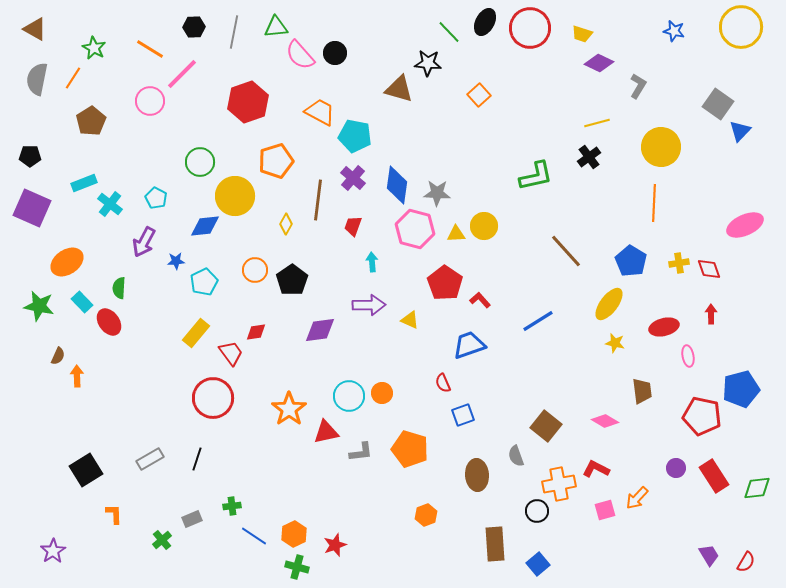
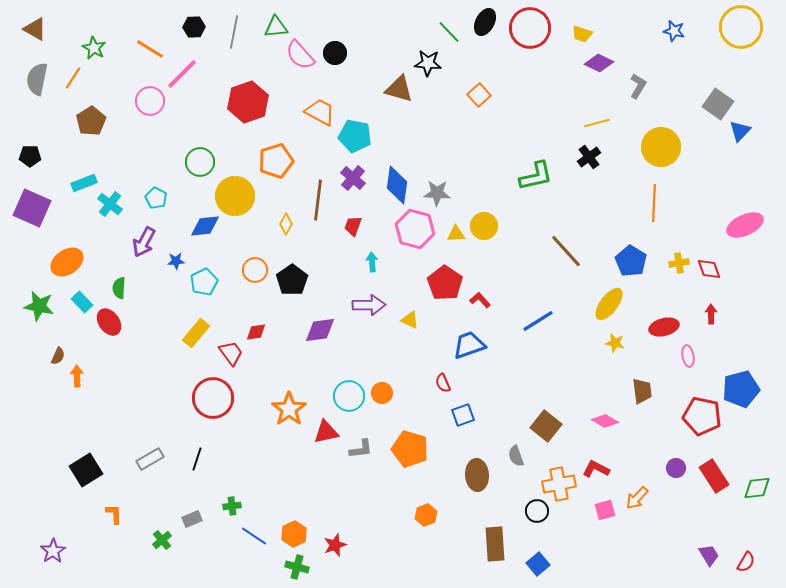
gray L-shape at (361, 452): moved 3 px up
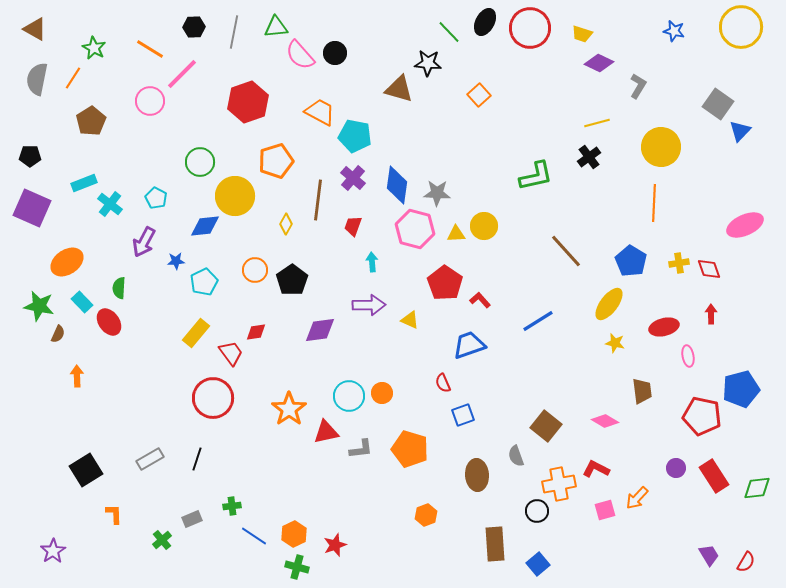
brown semicircle at (58, 356): moved 22 px up
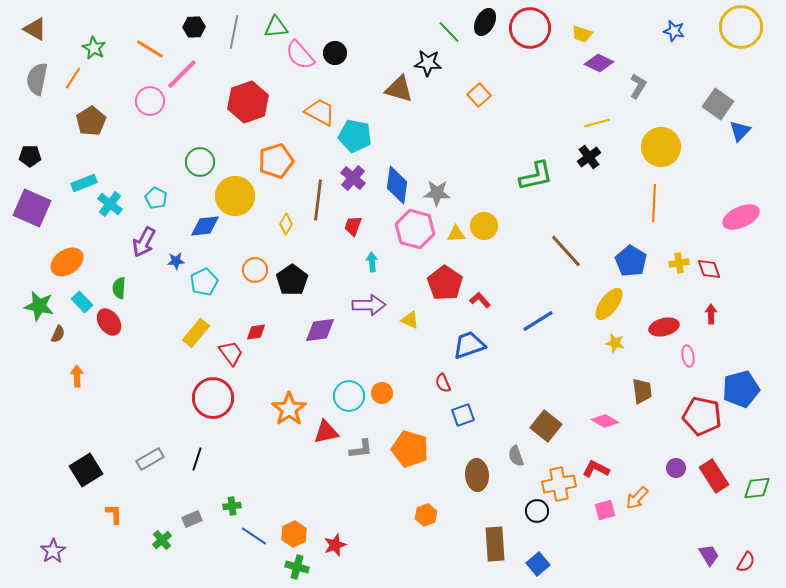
pink ellipse at (745, 225): moved 4 px left, 8 px up
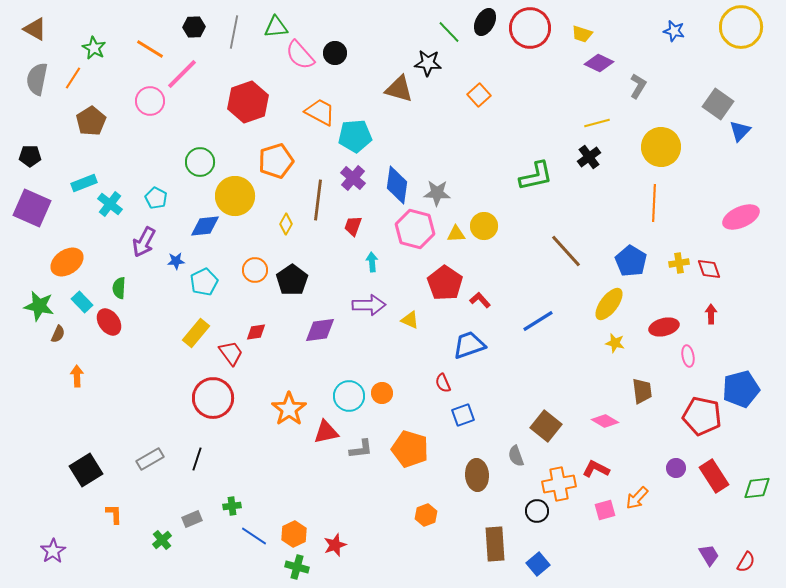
cyan pentagon at (355, 136): rotated 16 degrees counterclockwise
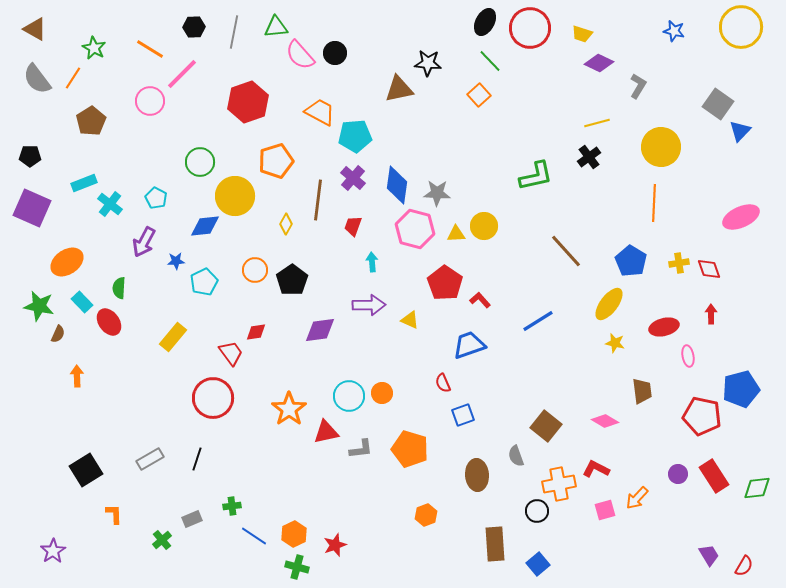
green line at (449, 32): moved 41 px right, 29 px down
gray semicircle at (37, 79): rotated 48 degrees counterclockwise
brown triangle at (399, 89): rotated 28 degrees counterclockwise
yellow rectangle at (196, 333): moved 23 px left, 4 px down
purple circle at (676, 468): moved 2 px right, 6 px down
red semicircle at (746, 562): moved 2 px left, 4 px down
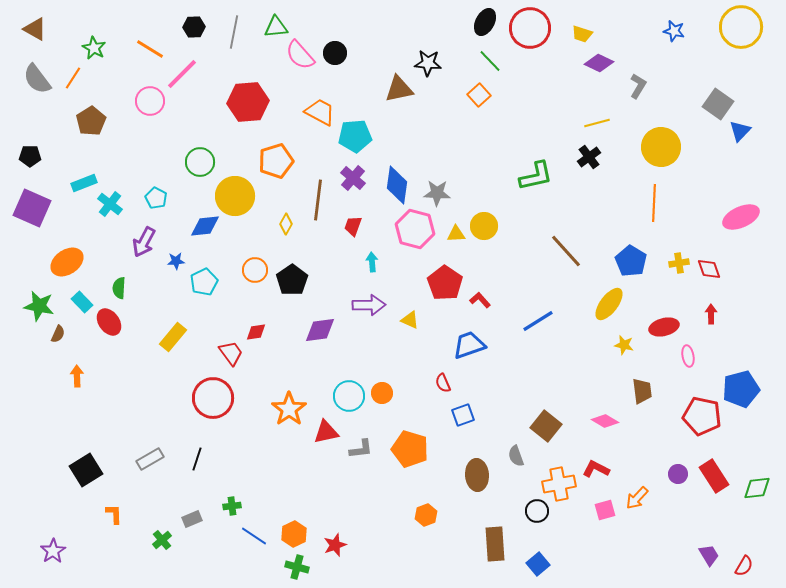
red hexagon at (248, 102): rotated 15 degrees clockwise
yellow star at (615, 343): moved 9 px right, 2 px down
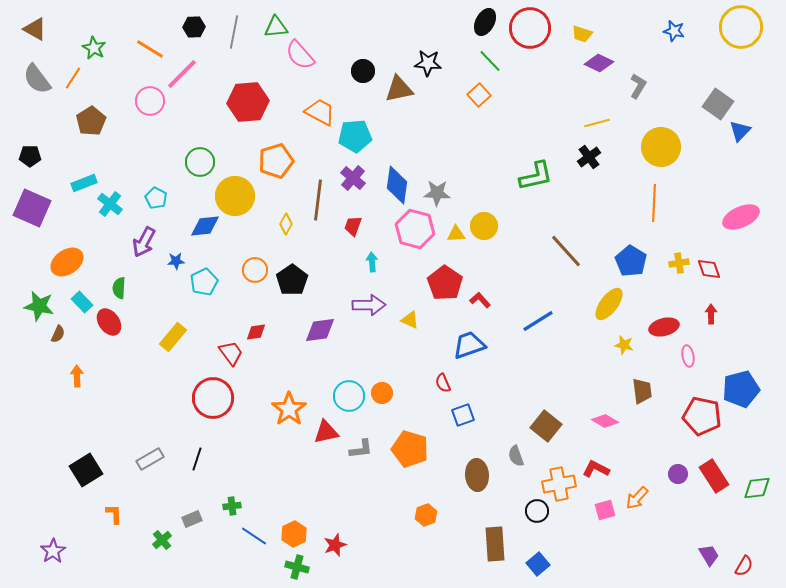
black circle at (335, 53): moved 28 px right, 18 px down
